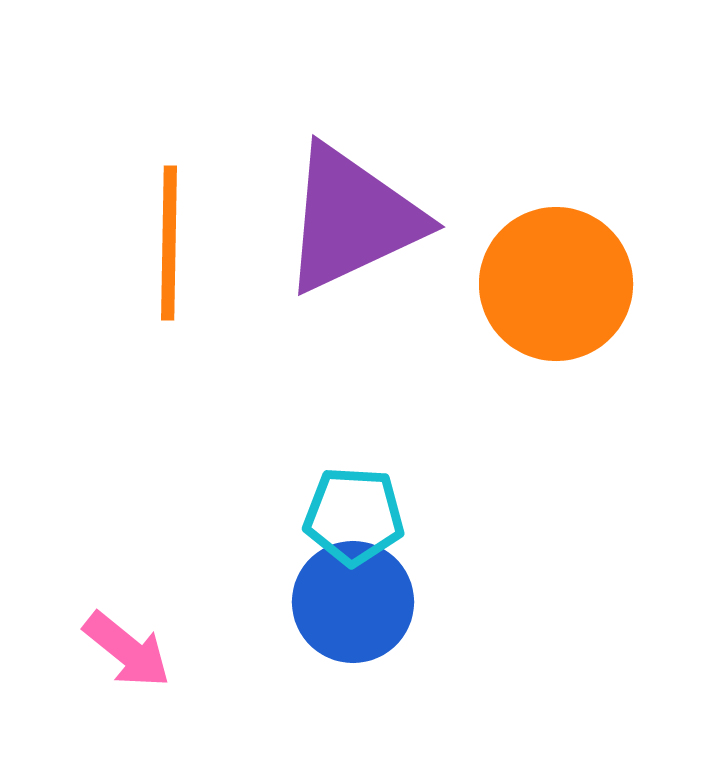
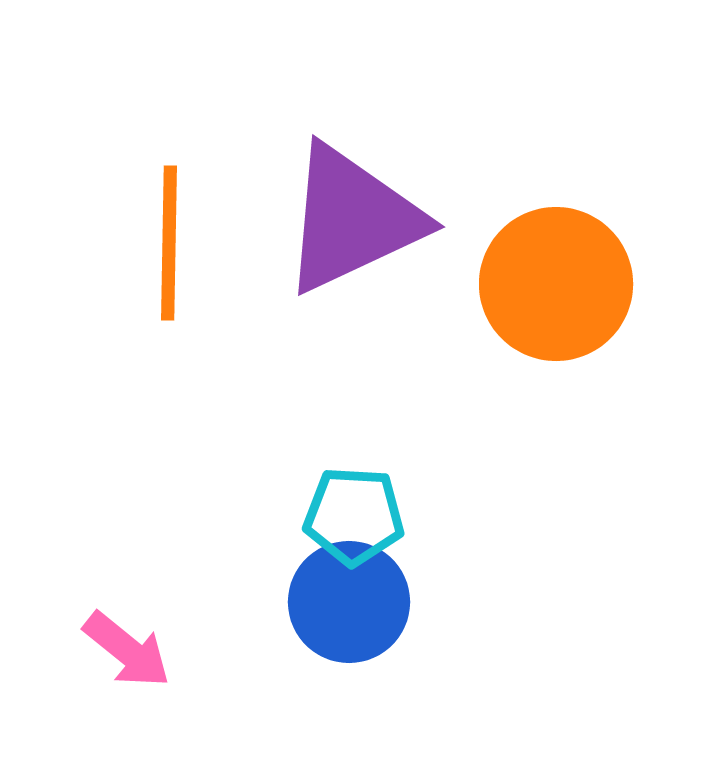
blue circle: moved 4 px left
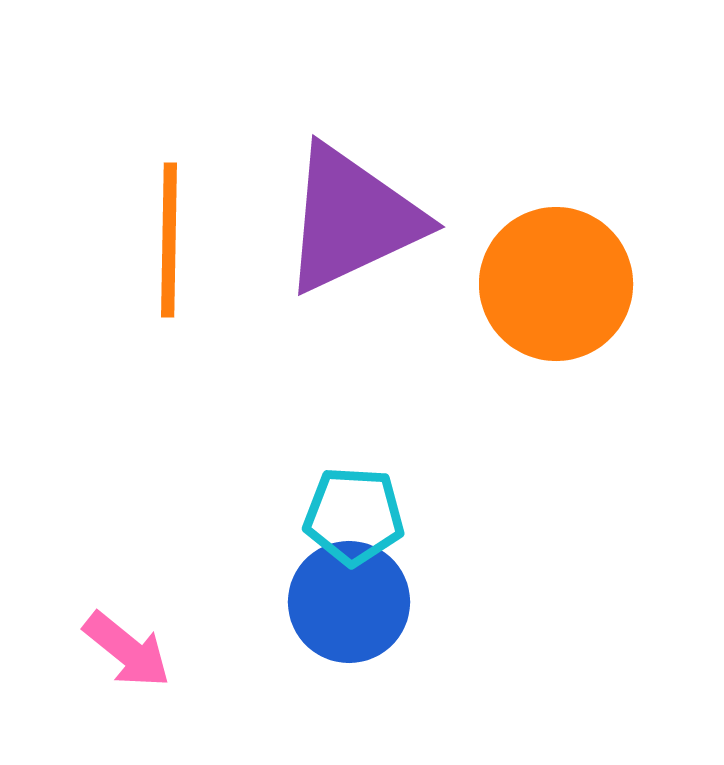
orange line: moved 3 px up
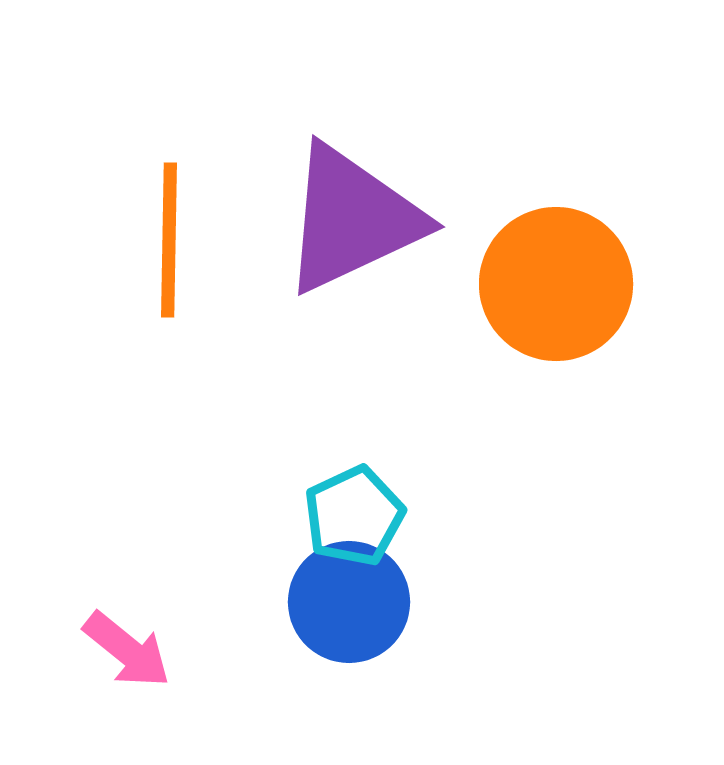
cyan pentagon: rotated 28 degrees counterclockwise
